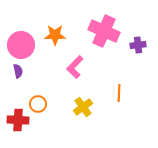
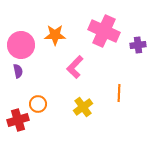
red cross: rotated 20 degrees counterclockwise
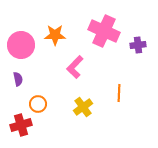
purple semicircle: moved 8 px down
red cross: moved 3 px right, 5 px down
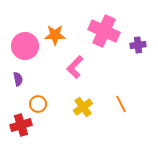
pink circle: moved 4 px right, 1 px down
orange line: moved 2 px right, 11 px down; rotated 30 degrees counterclockwise
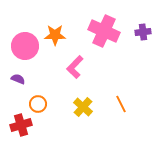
purple cross: moved 5 px right, 13 px up
purple semicircle: rotated 56 degrees counterclockwise
yellow cross: rotated 12 degrees counterclockwise
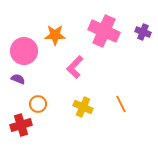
purple cross: rotated 28 degrees clockwise
pink circle: moved 1 px left, 5 px down
yellow cross: rotated 18 degrees counterclockwise
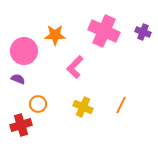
orange line: moved 1 px down; rotated 54 degrees clockwise
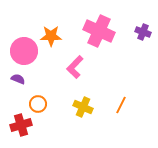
pink cross: moved 5 px left
orange star: moved 4 px left, 1 px down
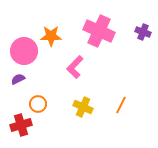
purple semicircle: rotated 48 degrees counterclockwise
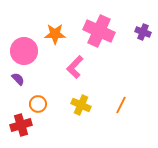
orange star: moved 4 px right, 2 px up
purple semicircle: rotated 72 degrees clockwise
yellow cross: moved 2 px left, 2 px up
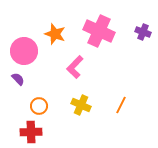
orange star: rotated 20 degrees clockwise
orange circle: moved 1 px right, 2 px down
red cross: moved 10 px right, 7 px down; rotated 15 degrees clockwise
